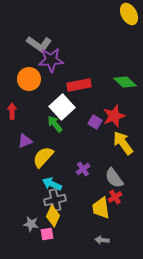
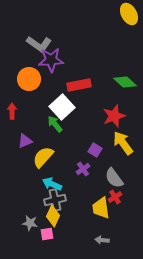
purple square: moved 28 px down
gray star: moved 1 px left, 1 px up
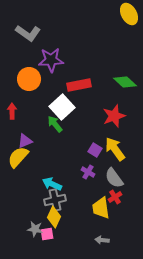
gray L-shape: moved 11 px left, 11 px up
yellow arrow: moved 8 px left, 6 px down
yellow semicircle: moved 25 px left
purple cross: moved 5 px right, 3 px down; rotated 24 degrees counterclockwise
yellow diamond: moved 1 px right, 1 px down
gray star: moved 5 px right, 6 px down
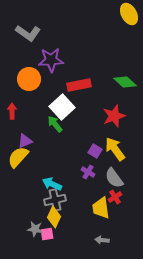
purple square: moved 1 px down
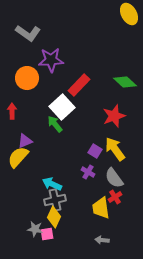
orange circle: moved 2 px left, 1 px up
red rectangle: rotated 35 degrees counterclockwise
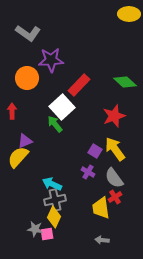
yellow ellipse: rotated 60 degrees counterclockwise
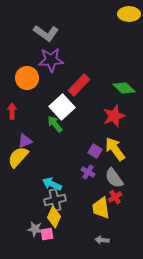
gray L-shape: moved 18 px right
green diamond: moved 1 px left, 6 px down
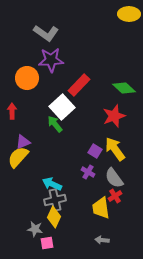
purple triangle: moved 2 px left, 1 px down
red cross: moved 1 px up
pink square: moved 9 px down
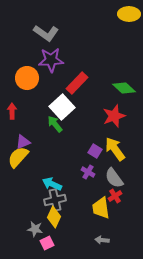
red rectangle: moved 2 px left, 2 px up
pink square: rotated 16 degrees counterclockwise
